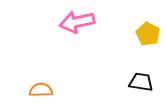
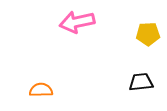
yellow pentagon: rotated 30 degrees counterclockwise
black trapezoid: rotated 15 degrees counterclockwise
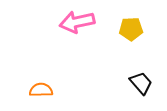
yellow pentagon: moved 17 px left, 5 px up
black trapezoid: moved 1 px down; rotated 55 degrees clockwise
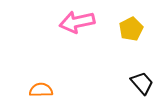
yellow pentagon: rotated 25 degrees counterclockwise
black trapezoid: moved 1 px right
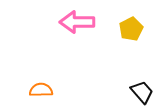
pink arrow: rotated 12 degrees clockwise
black trapezoid: moved 9 px down
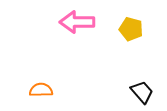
yellow pentagon: rotated 30 degrees counterclockwise
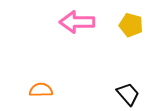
yellow pentagon: moved 4 px up
black trapezoid: moved 14 px left, 2 px down
